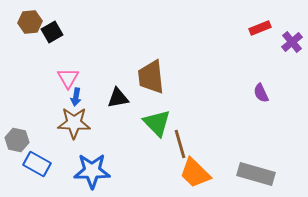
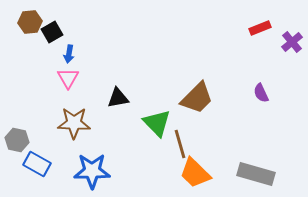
brown trapezoid: moved 46 px right, 21 px down; rotated 129 degrees counterclockwise
blue arrow: moved 7 px left, 43 px up
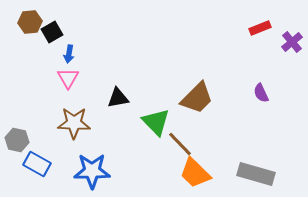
green triangle: moved 1 px left, 1 px up
brown line: rotated 28 degrees counterclockwise
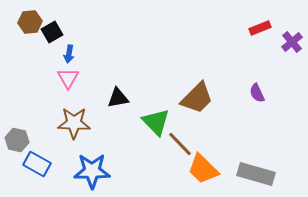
purple semicircle: moved 4 px left
orange trapezoid: moved 8 px right, 4 px up
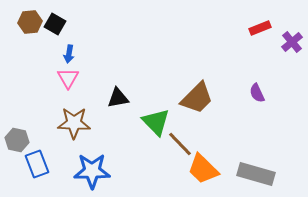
black square: moved 3 px right, 8 px up; rotated 30 degrees counterclockwise
blue rectangle: rotated 40 degrees clockwise
